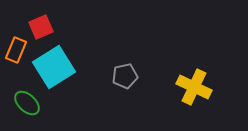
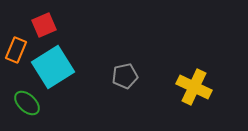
red square: moved 3 px right, 2 px up
cyan square: moved 1 px left
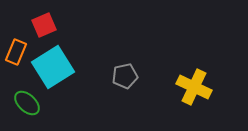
orange rectangle: moved 2 px down
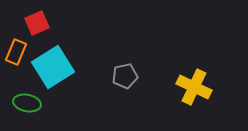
red square: moved 7 px left, 2 px up
green ellipse: rotated 32 degrees counterclockwise
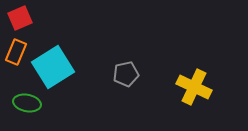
red square: moved 17 px left, 5 px up
gray pentagon: moved 1 px right, 2 px up
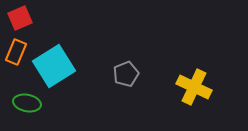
cyan square: moved 1 px right, 1 px up
gray pentagon: rotated 10 degrees counterclockwise
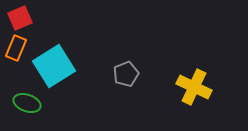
orange rectangle: moved 4 px up
green ellipse: rotated 8 degrees clockwise
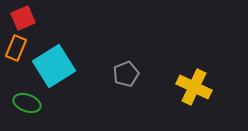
red square: moved 3 px right
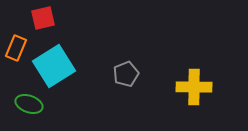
red square: moved 20 px right; rotated 10 degrees clockwise
yellow cross: rotated 24 degrees counterclockwise
green ellipse: moved 2 px right, 1 px down
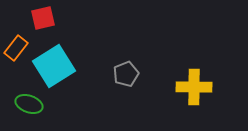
orange rectangle: rotated 15 degrees clockwise
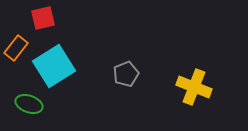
yellow cross: rotated 20 degrees clockwise
